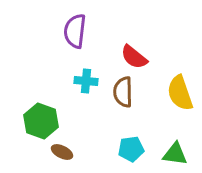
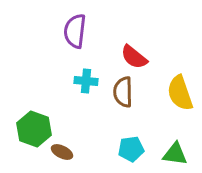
green hexagon: moved 7 px left, 8 px down
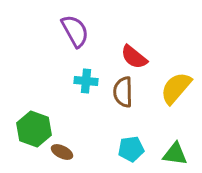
purple semicircle: rotated 144 degrees clockwise
yellow semicircle: moved 4 px left, 5 px up; rotated 60 degrees clockwise
